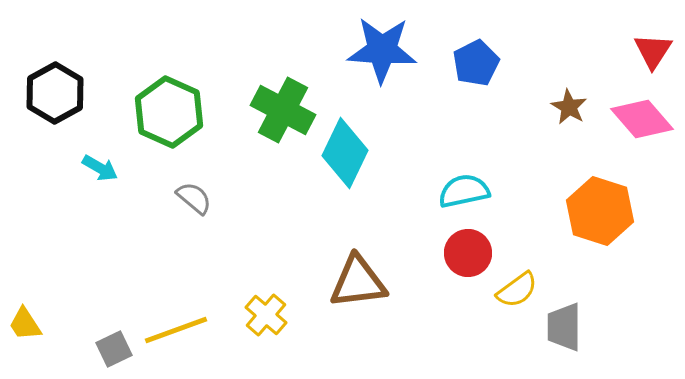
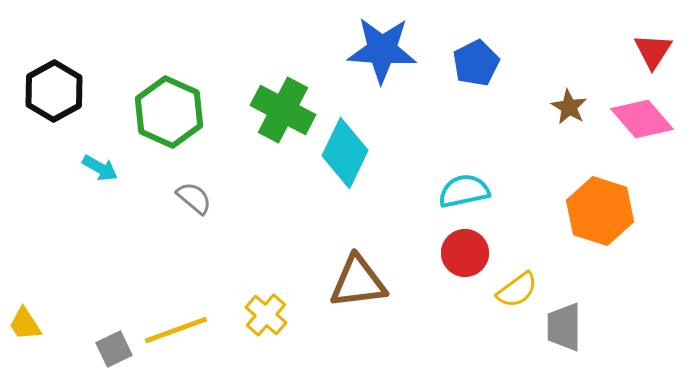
black hexagon: moved 1 px left, 2 px up
red circle: moved 3 px left
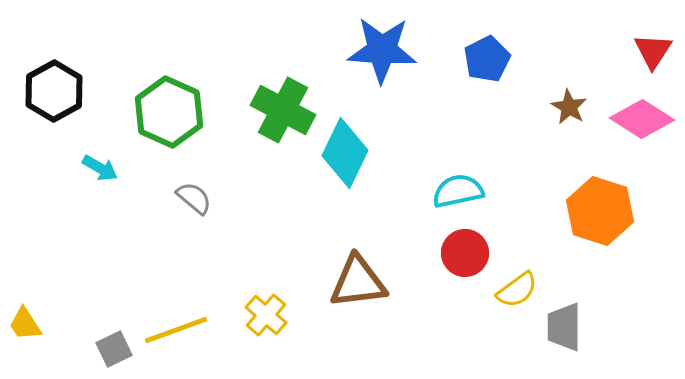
blue pentagon: moved 11 px right, 4 px up
pink diamond: rotated 16 degrees counterclockwise
cyan semicircle: moved 6 px left
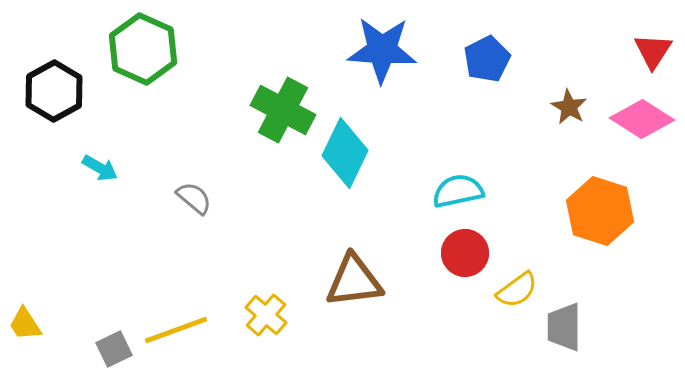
green hexagon: moved 26 px left, 63 px up
brown triangle: moved 4 px left, 1 px up
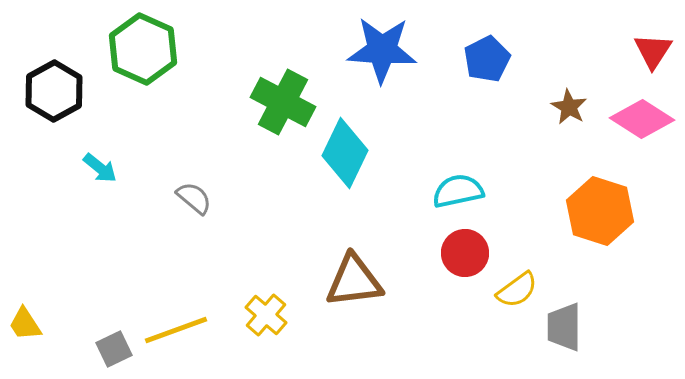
green cross: moved 8 px up
cyan arrow: rotated 9 degrees clockwise
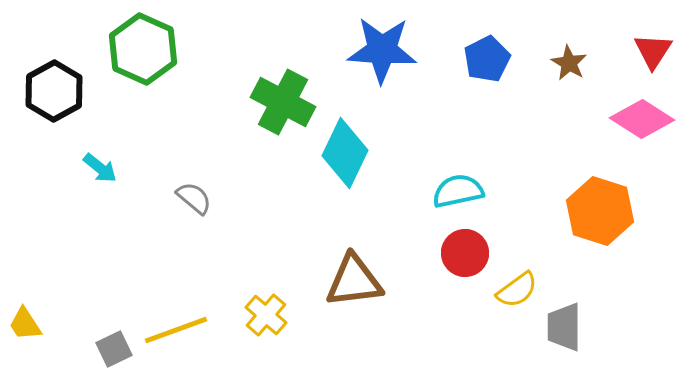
brown star: moved 44 px up
